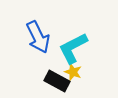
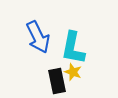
cyan L-shape: rotated 52 degrees counterclockwise
black rectangle: rotated 50 degrees clockwise
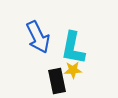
yellow star: moved 2 px up; rotated 24 degrees counterclockwise
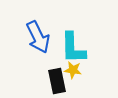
cyan L-shape: rotated 12 degrees counterclockwise
yellow star: rotated 12 degrees clockwise
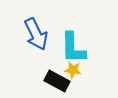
blue arrow: moved 2 px left, 3 px up
black rectangle: rotated 50 degrees counterclockwise
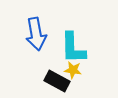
blue arrow: rotated 16 degrees clockwise
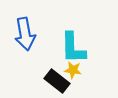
blue arrow: moved 11 px left
black rectangle: rotated 10 degrees clockwise
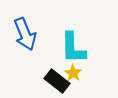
blue arrow: rotated 12 degrees counterclockwise
yellow star: moved 3 px down; rotated 24 degrees clockwise
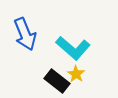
cyan L-shape: rotated 48 degrees counterclockwise
yellow star: moved 3 px right, 1 px down
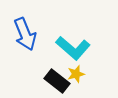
yellow star: rotated 24 degrees clockwise
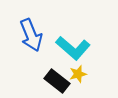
blue arrow: moved 6 px right, 1 px down
yellow star: moved 2 px right
